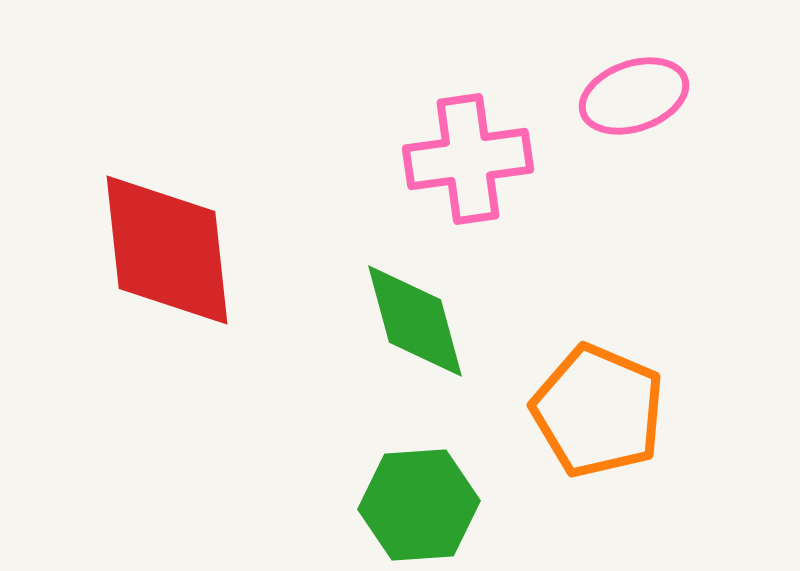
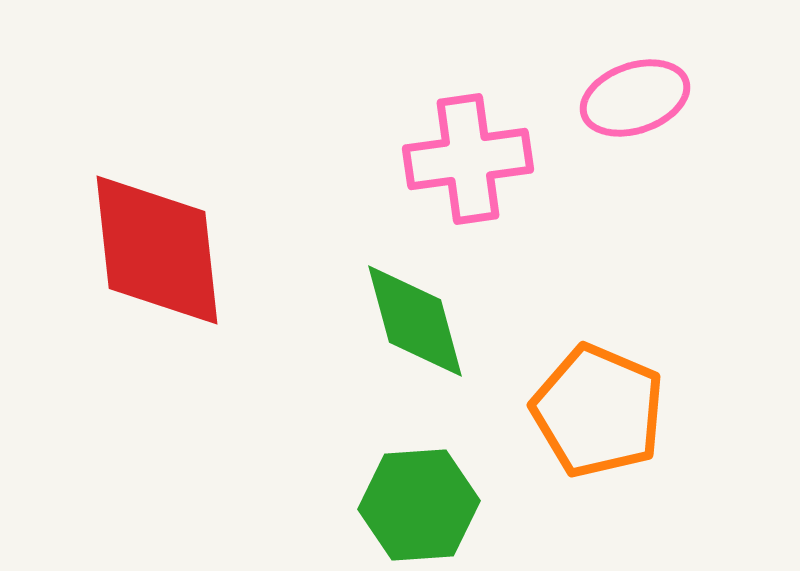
pink ellipse: moved 1 px right, 2 px down
red diamond: moved 10 px left
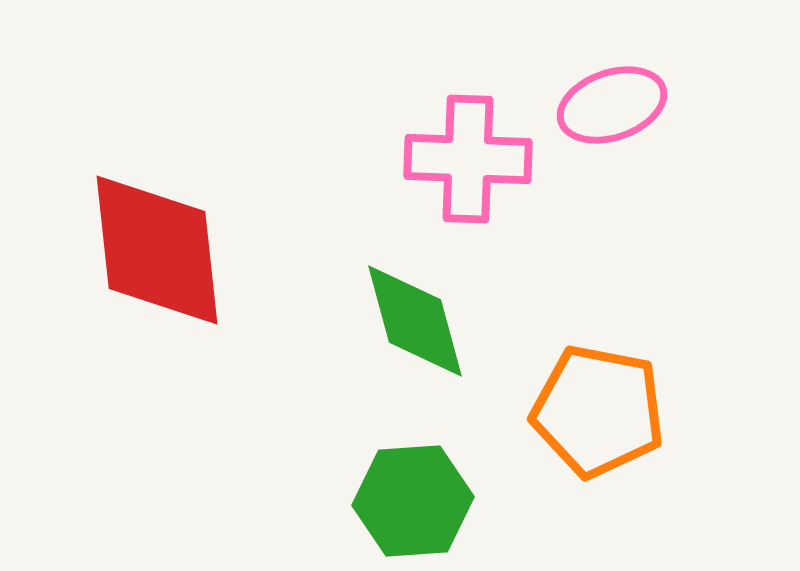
pink ellipse: moved 23 px left, 7 px down
pink cross: rotated 10 degrees clockwise
orange pentagon: rotated 12 degrees counterclockwise
green hexagon: moved 6 px left, 4 px up
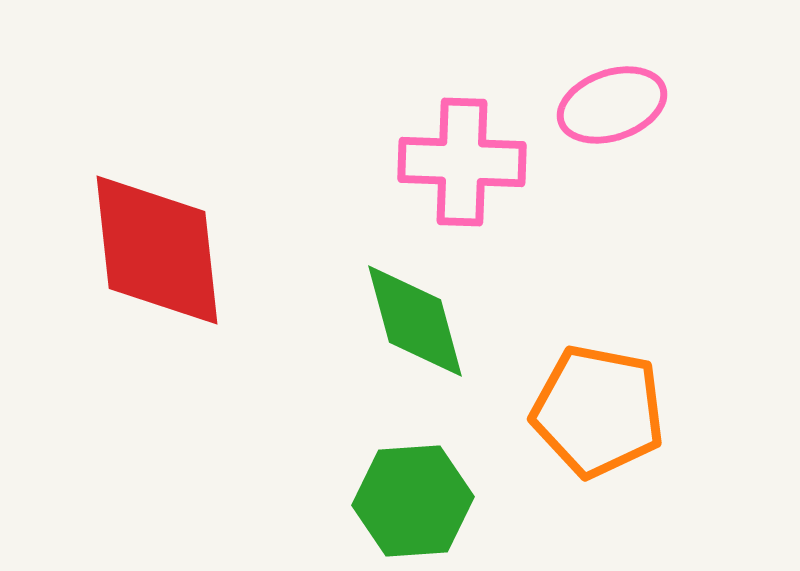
pink cross: moved 6 px left, 3 px down
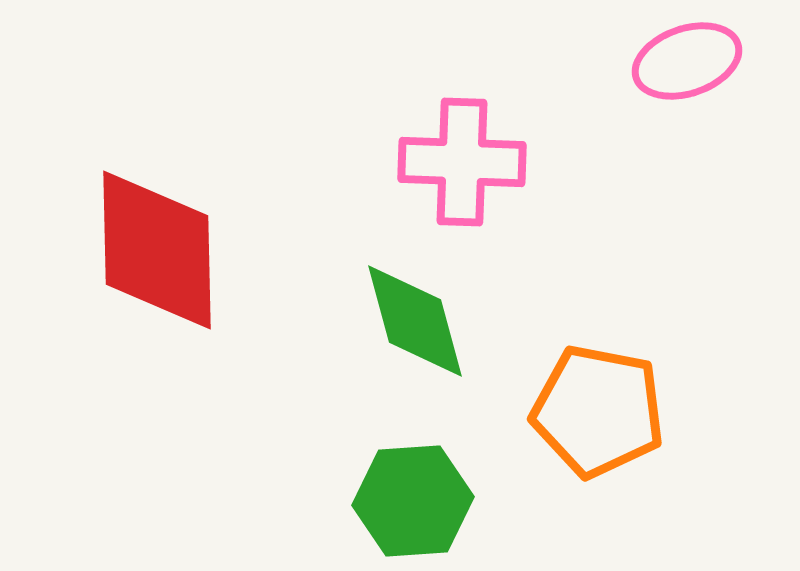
pink ellipse: moved 75 px right, 44 px up
red diamond: rotated 5 degrees clockwise
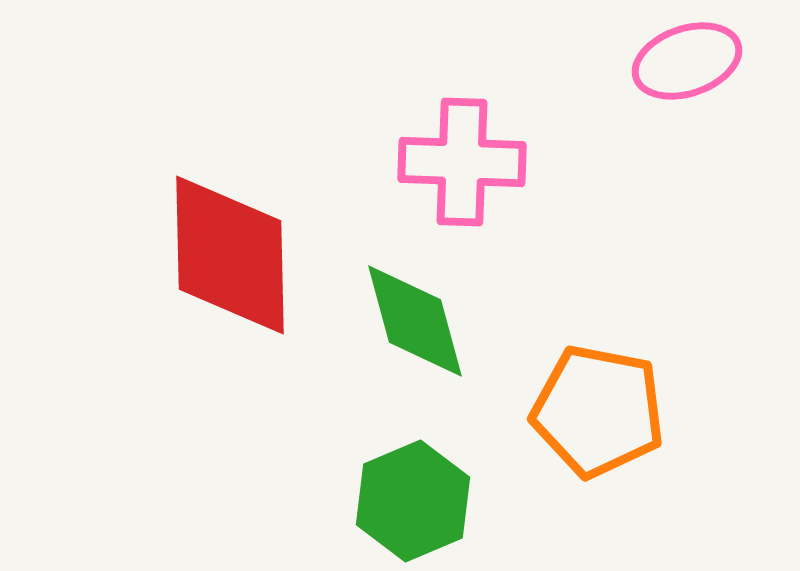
red diamond: moved 73 px right, 5 px down
green hexagon: rotated 19 degrees counterclockwise
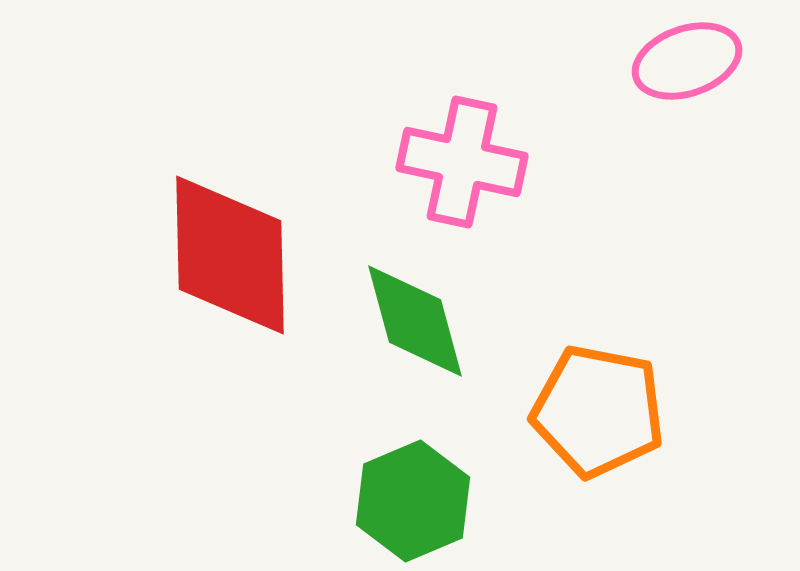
pink cross: rotated 10 degrees clockwise
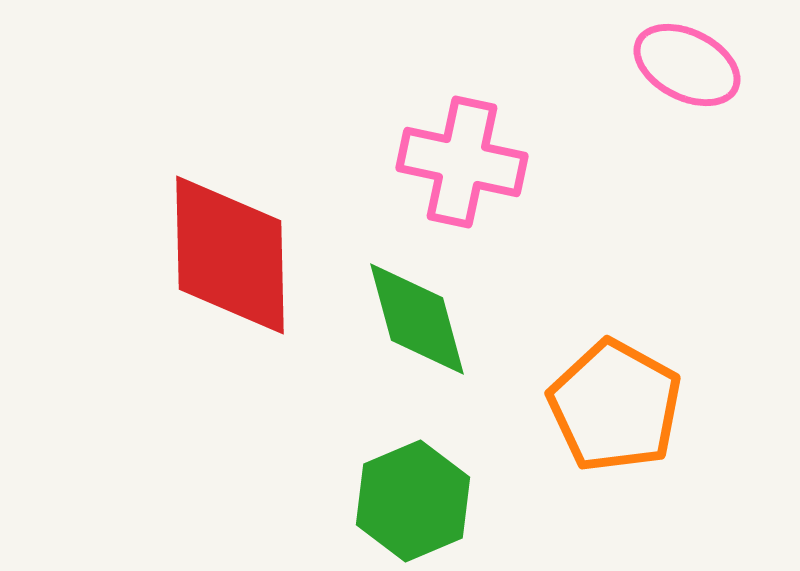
pink ellipse: moved 4 px down; rotated 46 degrees clockwise
green diamond: moved 2 px right, 2 px up
orange pentagon: moved 17 px right, 5 px up; rotated 18 degrees clockwise
